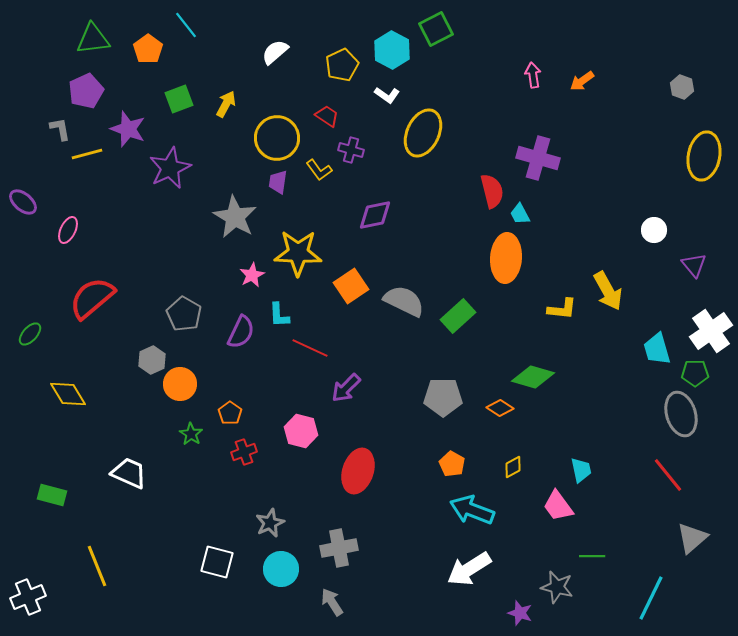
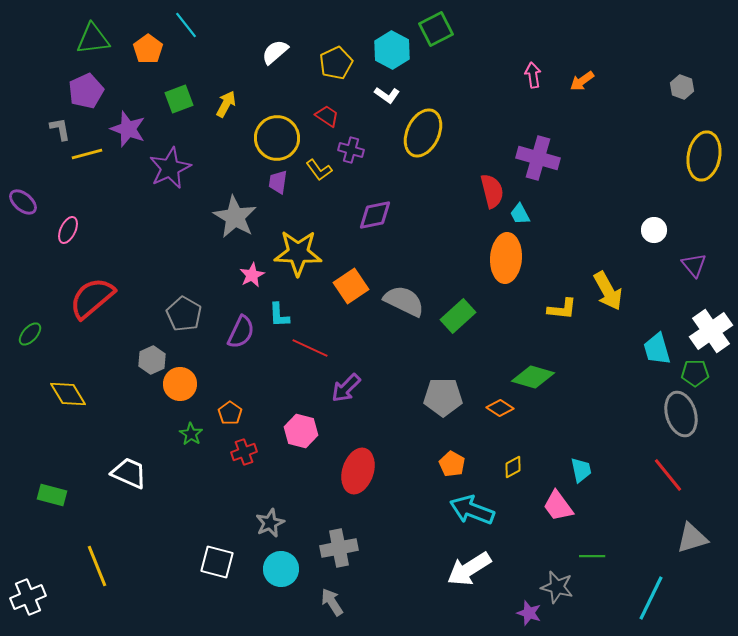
yellow pentagon at (342, 65): moved 6 px left, 2 px up
gray triangle at (692, 538): rotated 24 degrees clockwise
purple star at (520, 613): moved 9 px right
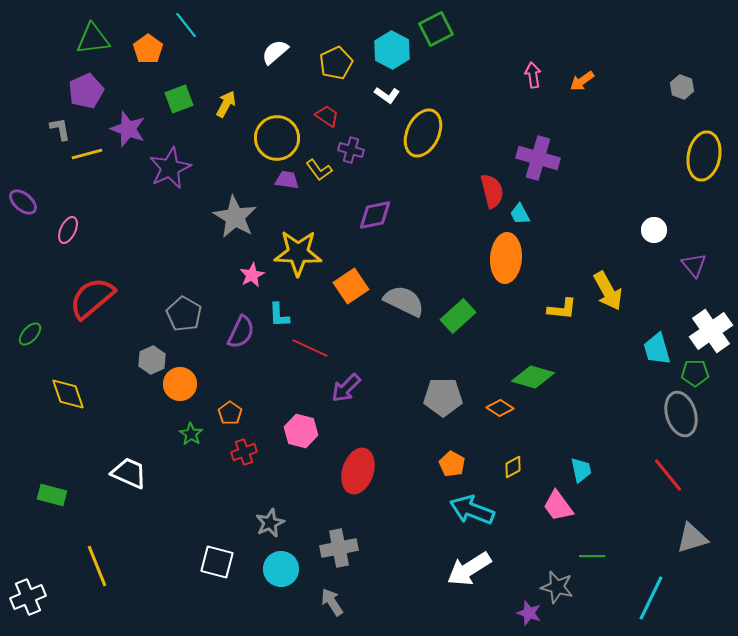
purple trapezoid at (278, 182): moved 9 px right, 2 px up; rotated 90 degrees clockwise
yellow diamond at (68, 394): rotated 12 degrees clockwise
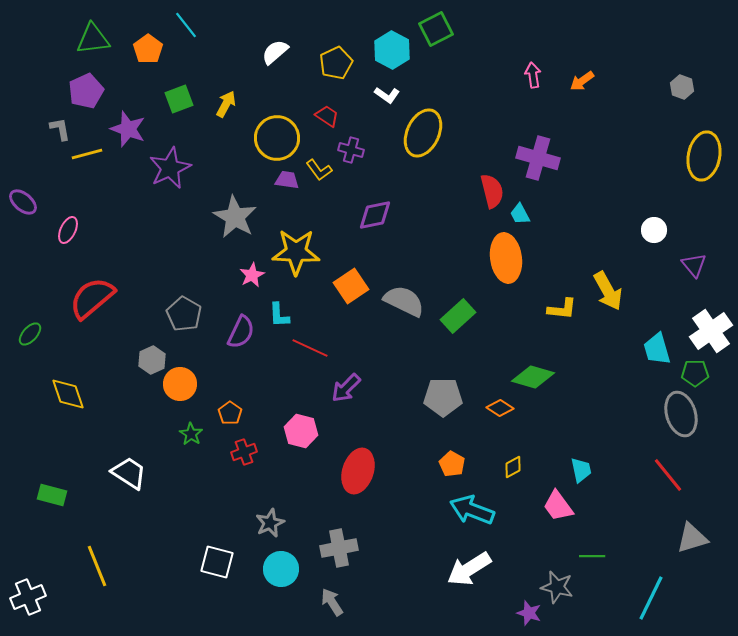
yellow star at (298, 253): moved 2 px left, 1 px up
orange ellipse at (506, 258): rotated 12 degrees counterclockwise
white trapezoid at (129, 473): rotated 9 degrees clockwise
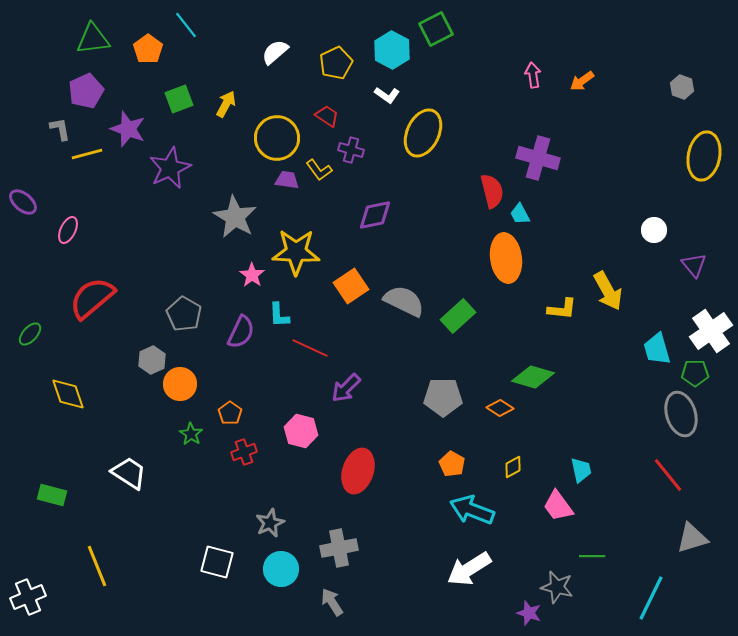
pink star at (252, 275): rotated 10 degrees counterclockwise
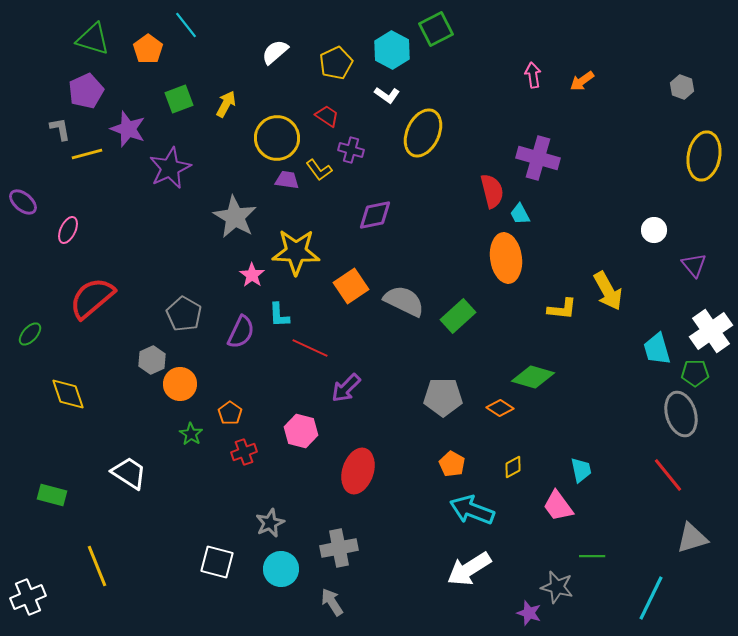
green triangle at (93, 39): rotated 24 degrees clockwise
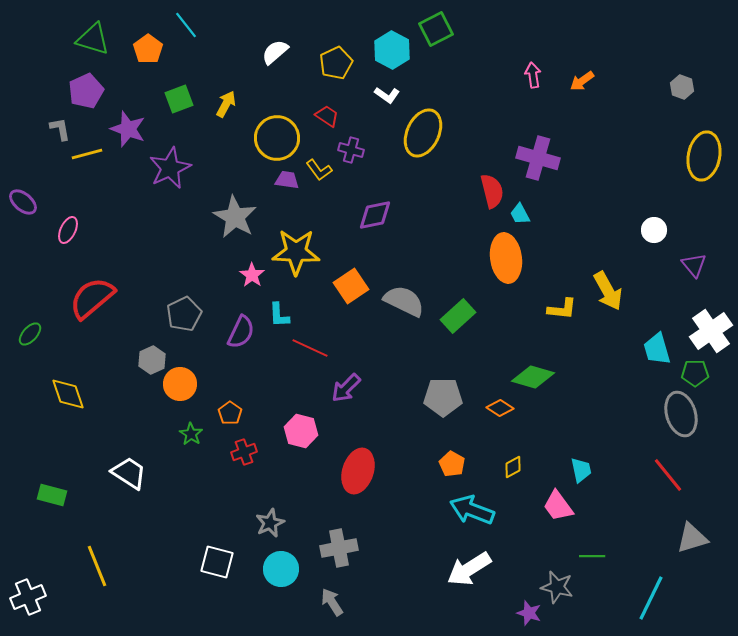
gray pentagon at (184, 314): rotated 16 degrees clockwise
